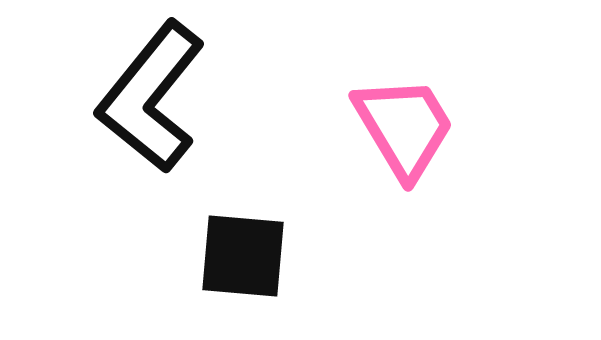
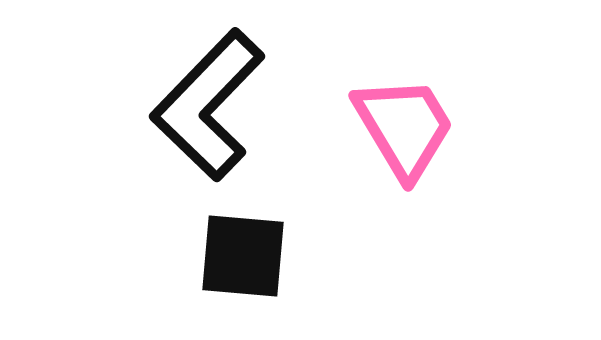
black L-shape: moved 57 px right, 8 px down; rotated 5 degrees clockwise
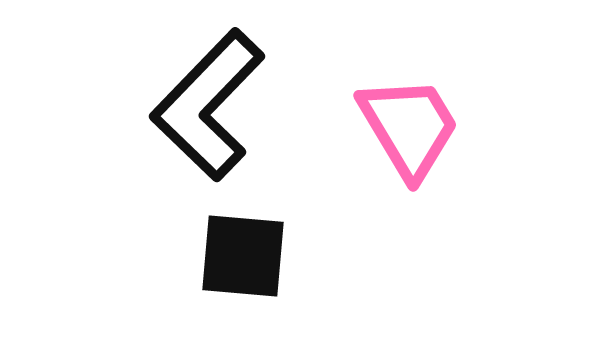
pink trapezoid: moved 5 px right
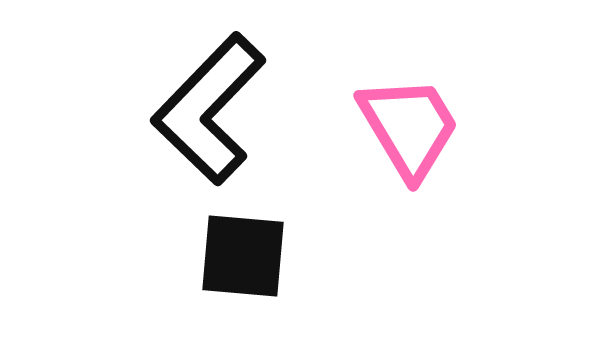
black L-shape: moved 1 px right, 4 px down
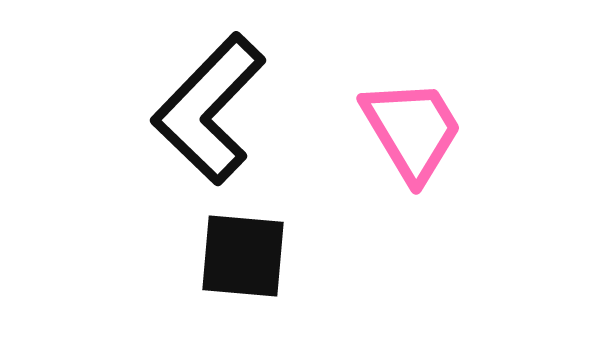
pink trapezoid: moved 3 px right, 3 px down
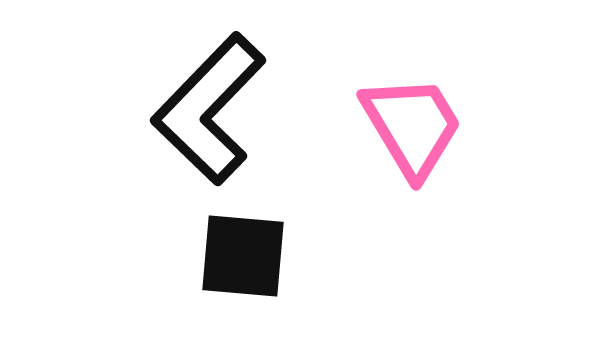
pink trapezoid: moved 4 px up
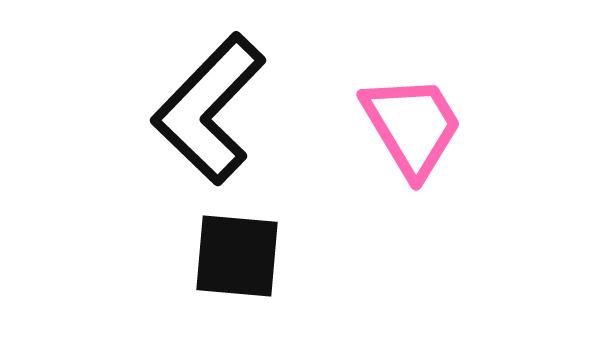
black square: moved 6 px left
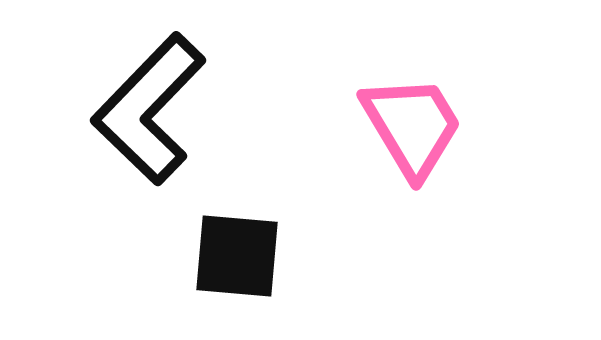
black L-shape: moved 60 px left
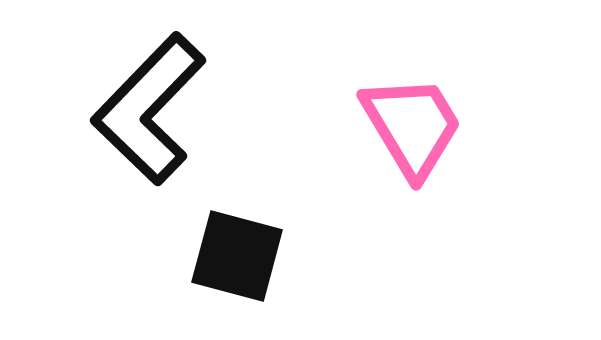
black square: rotated 10 degrees clockwise
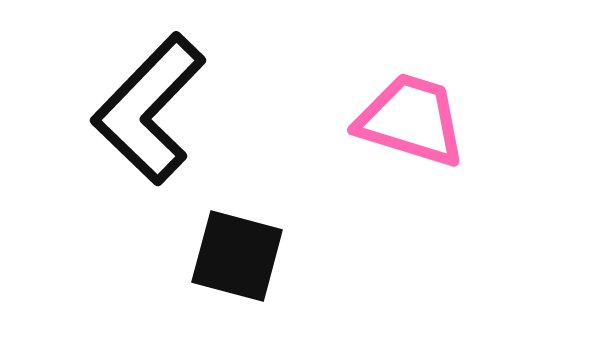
pink trapezoid: moved 1 px left, 6 px up; rotated 42 degrees counterclockwise
